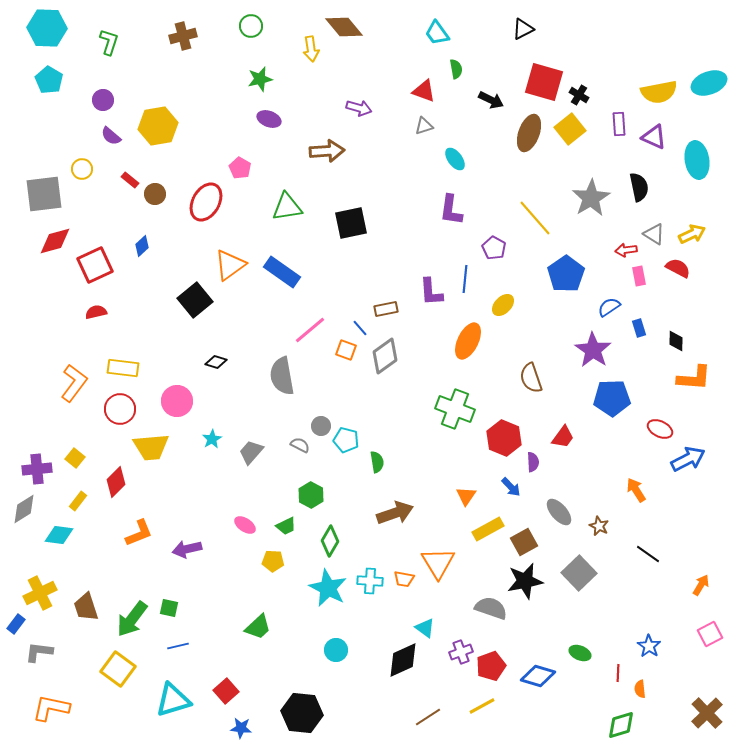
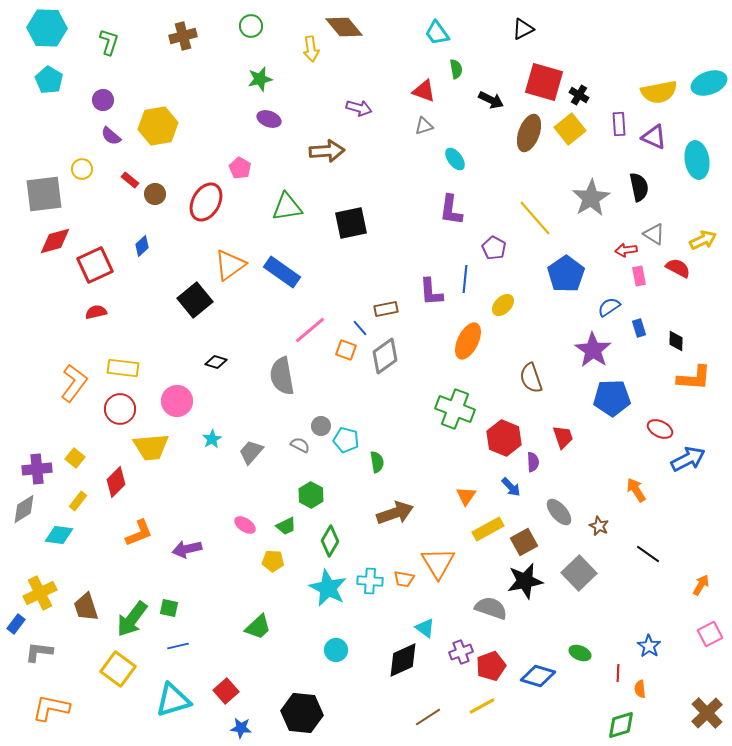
yellow arrow at (692, 234): moved 11 px right, 6 px down
red trapezoid at (563, 437): rotated 55 degrees counterclockwise
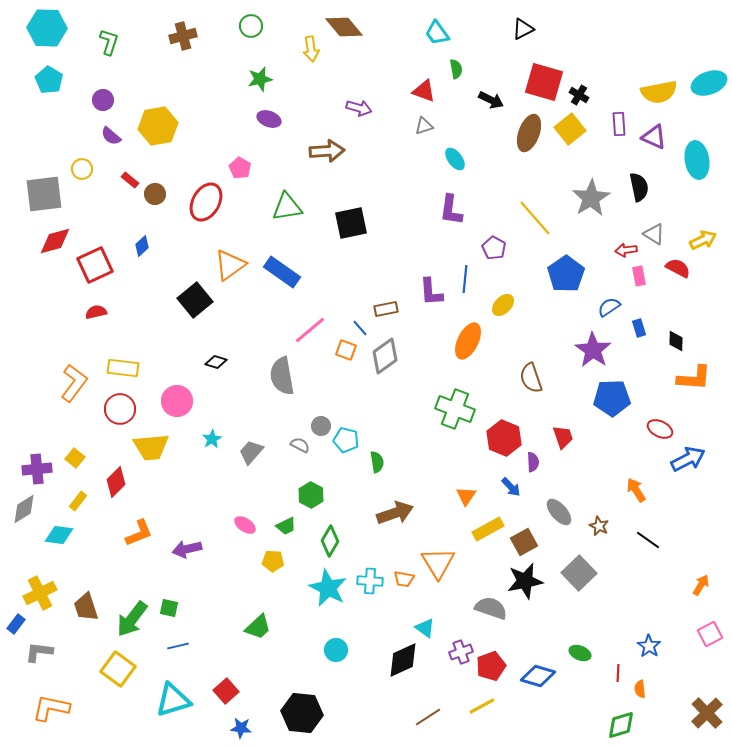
black line at (648, 554): moved 14 px up
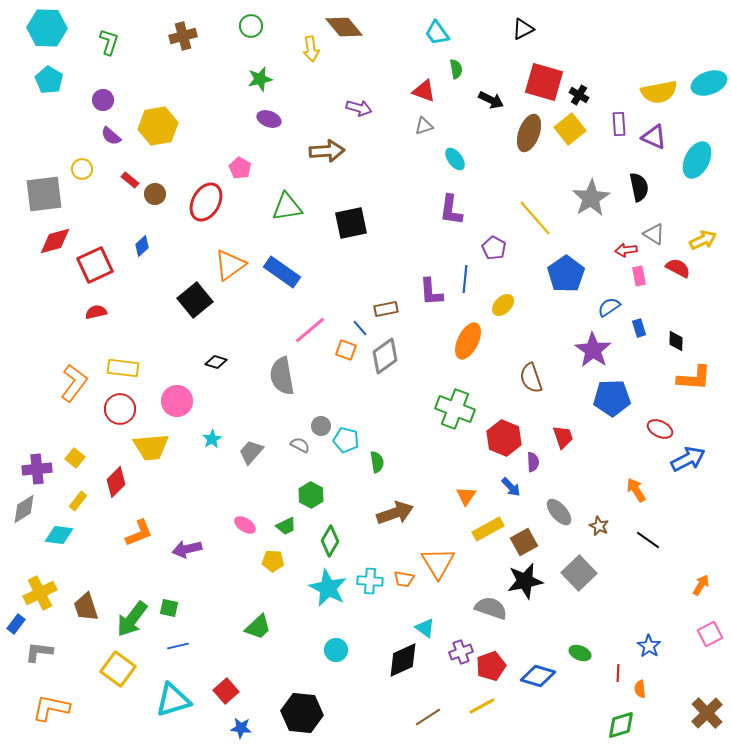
cyan ellipse at (697, 160): rotated 36 degrees clockwise
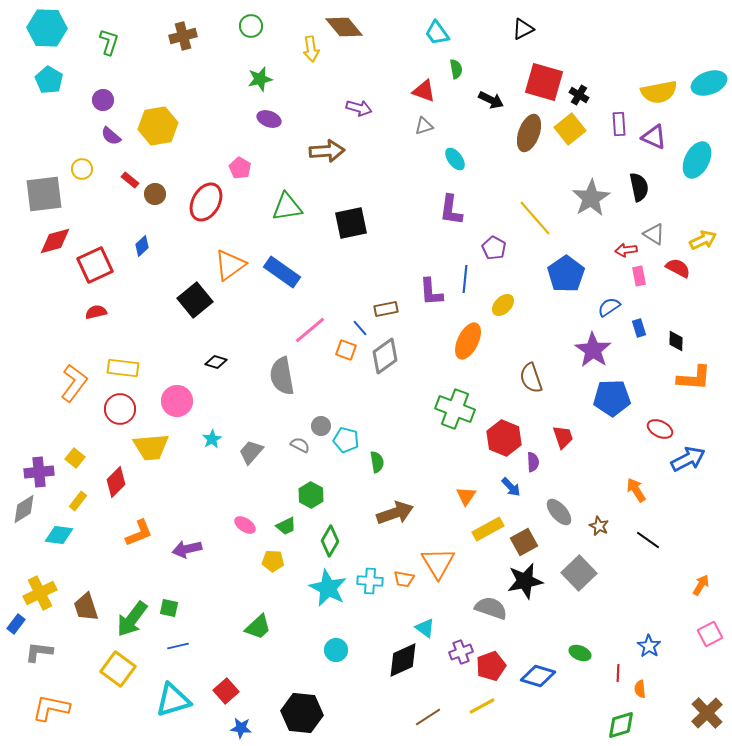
purple cross at (37, 469): moved 2 px right, 3 px down
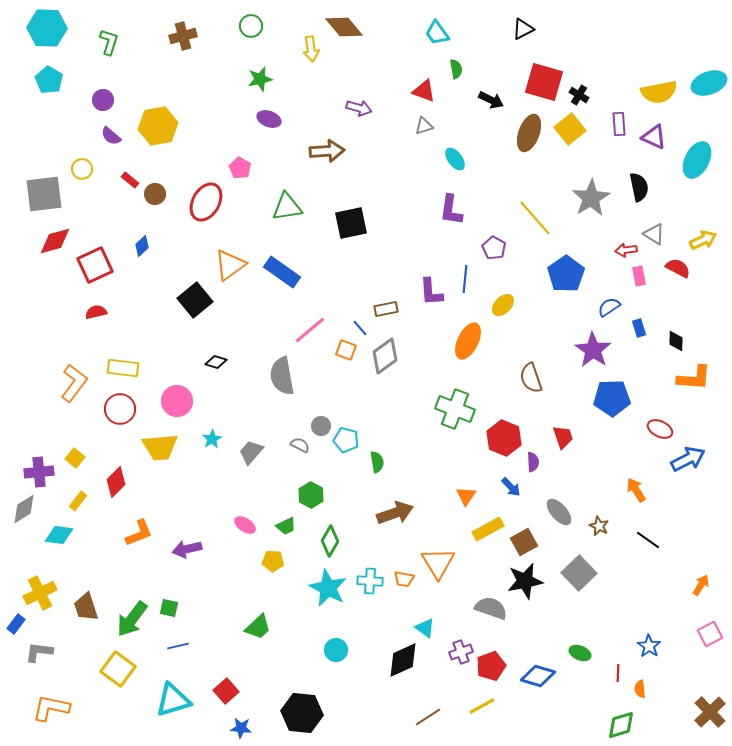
yellow trapezoid at (151, 447): moved 9 px right
brown cross at (707, 713): moved 3 px right, 1 px up
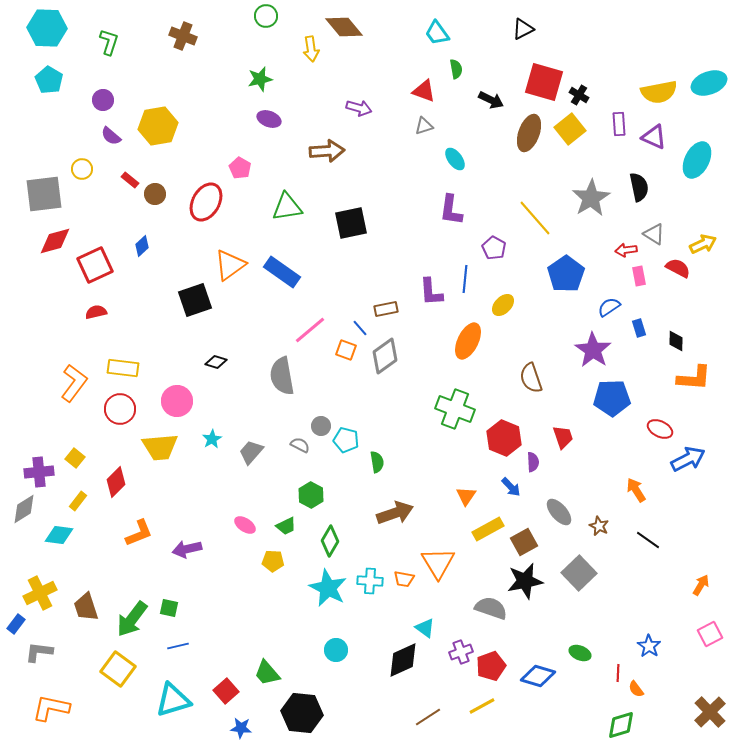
green circle at (251, 26): moved 15 px right, 10 px up
brown cross at (183, 36): rotated 36 degrees clockwise
yellow arrow at (703, 240): moved 4 px down
black square at (195, 300): rotated 20 degrees clockwise
green trapezoid at (258, 627): moved 9 px right, 46 px down; rotated 92 degrees clockwise
orange semicircle at (640, 689): moved 4 px left; rotated 30 degrees counterclockwise
